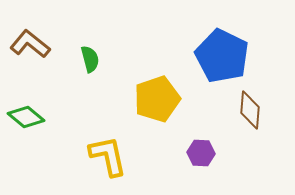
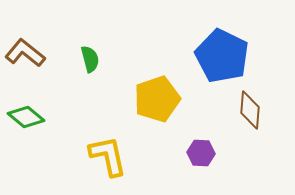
brown L-shape: moved 5 px left, 9 px down
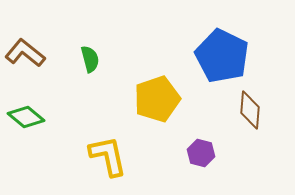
purple hexagon: rotated 12 degrees clockwise
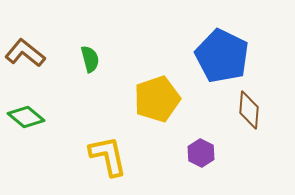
brown diamond: moved 1 px left
purple hexagon: rotated 12 degrees clockwise
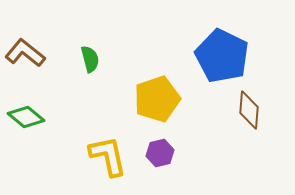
purple hexagon: moved 41 px left; rotated 20 degrees clockwise
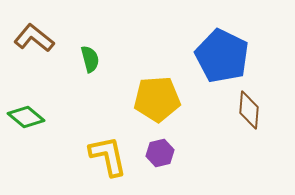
brown L-shape: moved 9 px right, 15 px up
yellow pentagon: rotated 15 degrees clockwise
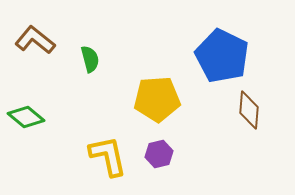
brown L-shape: moved 1 px right, 2 px down
purple hexagon: moved 1 px left, 1 px down
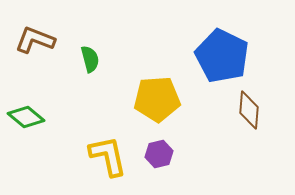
brown L-shape: rotated 18 degrees counterclockwise
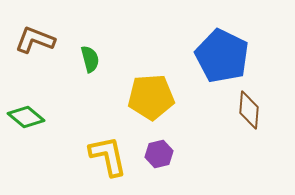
yellow pentagon: moved 6 px left, 2 px up
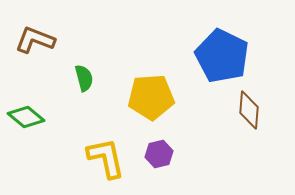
green semicircle: moved 6 px left, 19 px down
yellow L-shape: moved 2 px left, 2 px down
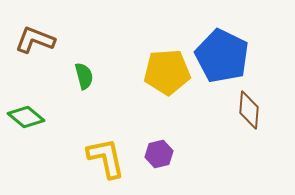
green semicircle: moved 2 px up
yellow pentagon: moved 16 px right, 25 px up
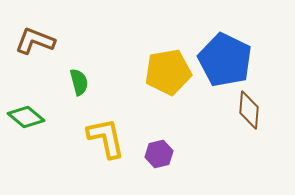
brown L-shape: moved 1 px down
blue pentagon: moved 3 px right, 4 px down
yellow pentagon: moved 1 px right; rotated 6 degrees counterclockwise
green semicircle: moved 5 px left, 6 px down
yellow L-shape: moved 20 px up
